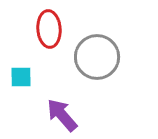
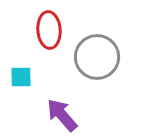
red ellipse: moved 1 px down
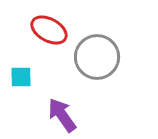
red ellipse: rotated 57 degrees counterclockwise
purple arrow: rotated 6 degrees clockwise
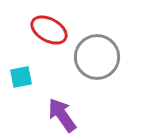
cyan square: rotated 10 degrees counterclockwise
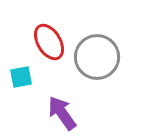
red ellipse: moved 12 px down; rotated 30 degrees clockwise
purple arrow: moved 2 px up
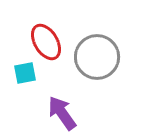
red ellipse: moved 3 px left
cyan square: moved 4 px right, 4 px up
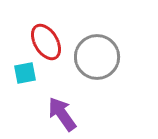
purple arrow: moved 1 px down
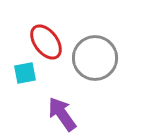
red ellipse: rotated 6 degrees counterclockwise
gray circle: moved 2 px left, 1 px down
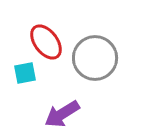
purple arrow: rotated 87 degrees counterclockwise
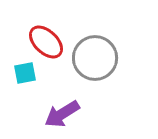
red ellipse: rotated 9 degrees counterclockwise
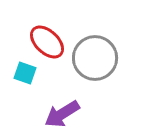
red ellipse: moved 1 px right
cyan square: rotated 30 degrees clockwise
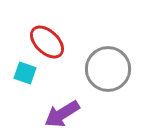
gray circle: moved 13 px right, 11 px down
